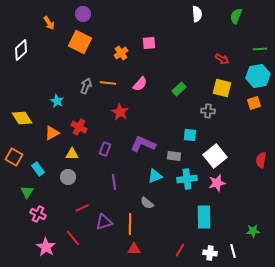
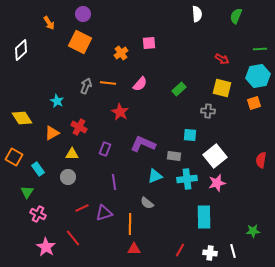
purple triangle at (104, 222): moved 9 px up
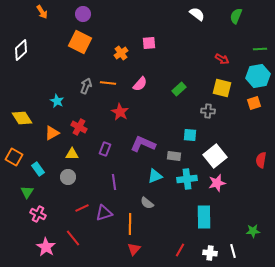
white semicircle at (197, 14): rotated 49 degrees counterclockwise
orange arrow at (49, 23): moved 7 px left, 11 px up
red triangle at (134, 249): rotated 48 degrees counterclockwise
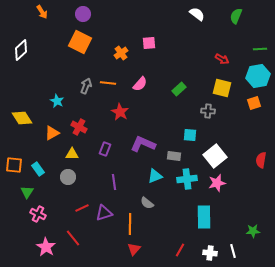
orange square at (14, 157): moved 8 px down; rotated 24 degrees counterclockwise
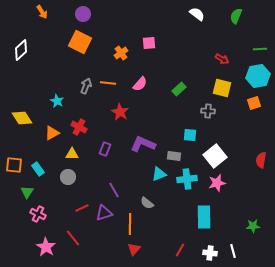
cyan triangle at (155, 176): moved 4 px right, 2 px up
purple line at (114, 182): moved 8 px down; rotated 21 degrees counterclockwise
green star at (253, 231): moved 5 px up
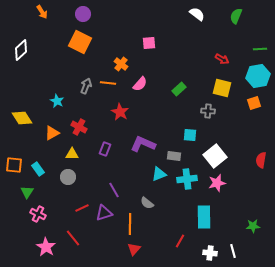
orange cross at (121, 53): moved 11 px down; rotated 16 degrees counterclockwise
red line at (180, 250): moved 9 px up
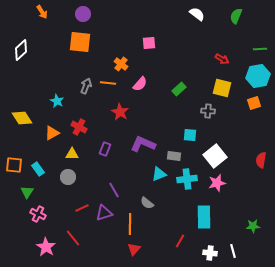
orange square at (80, 42): rotated 20 degrees counterclockwise
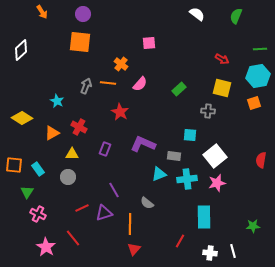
yellow diamond at (22, 118): rotated 25 degrees counterclockwise
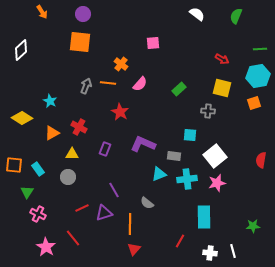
pink square at (149, 43): moved 4 px right
cyan star at (57, 101): moved 7 px left
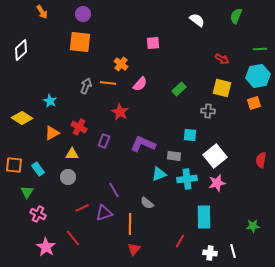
white semicircle at (197, 14): moved 6 px down
purple rectangle at (105, 149): moved 1 px left, 8 px up
